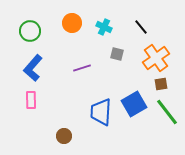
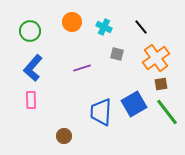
orange circle: moved 1 px up
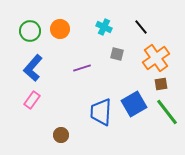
orange circle: moved 12 px left, 7 px down
pink rectangle: moved 1 px right; rotated 36 degrees clockwise
brown circle: moved 3 px left, 1 px up
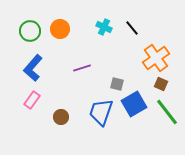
black line: moved 9 px left, 1 px down
gray square: moved 30 px down
brown square: rotated 32 degrees clockwise
blue trapezoid: rotated 16 degrees clockwise
brown circle: moved 18 px up
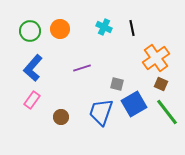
black line: rotated 28 degrees clockwise
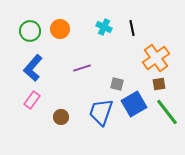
brown square: moved 2 px left; rotated 32 degrees counterclockwise
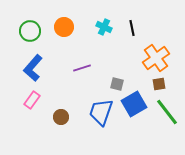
orange circle: moved 4 px right, 2 px up
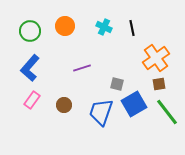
orange circle: moved 1 px right, 1 px up
blue L-shape: moved 3 px left
brown circle: moved 3 px right, 12 px up
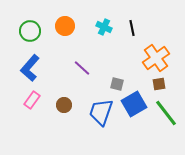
purple line: rotated 60 degrees clockwise
green line: moved 1 px left, 1 px down
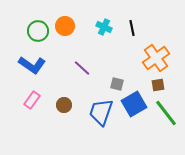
green circle: moved 8 px right
blue L-shape: moved 2 px right, 3 px up; rotated 96 degrees counterclockwise
brown square: moved 1 px left, 1 px down
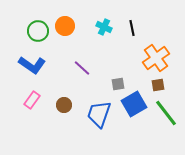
gray square: moved 1 px right; rotated 24 degrees counterclockwise
blue trapezoid: moved 2 px left, 2 px down
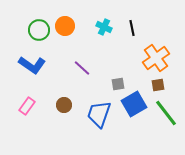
green circle: moved 1 px right, 1 px up
pink rectangle: moved 5 px left, 6 px down
